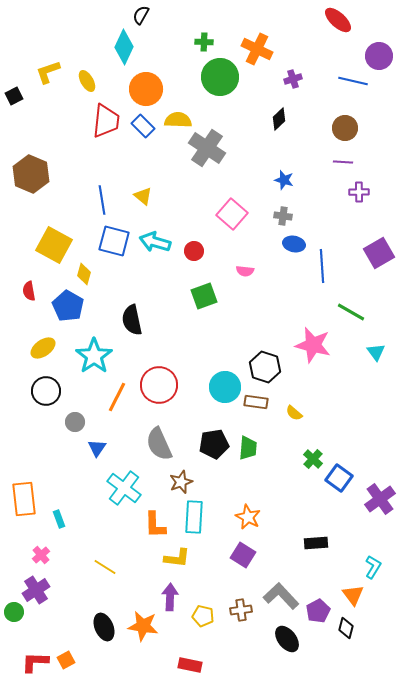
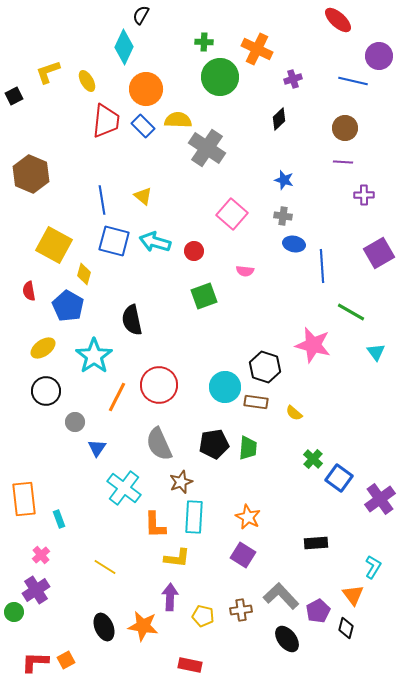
purple cross at (359, 192): moved 5 px right, 3 px down
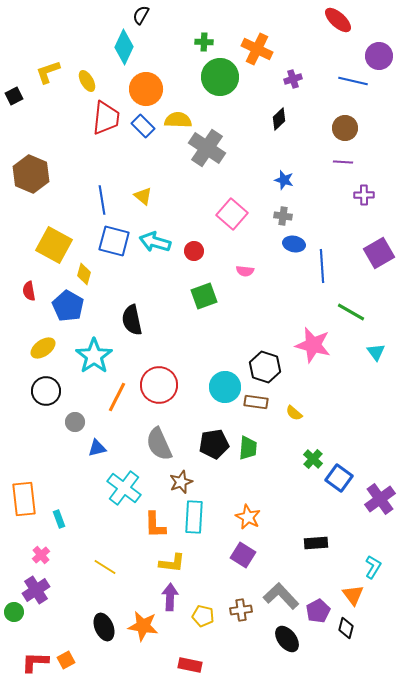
red trapezoid at (106, 121): moved 3 px up
blue triangle at (97, 448): rotated 42 degrees clockwise
yellow L-shape at (177, 558): moved 5 px left, 5 px down
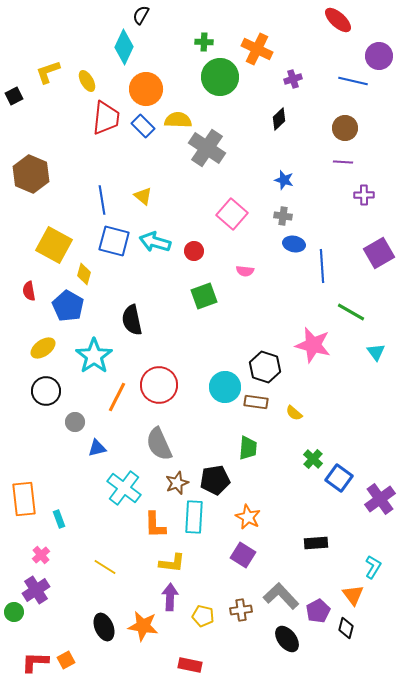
black pentagon at (214, 444): moved 1 px right, 36 px down
brown star at (181, 482): moved 4 px left, 1 px down
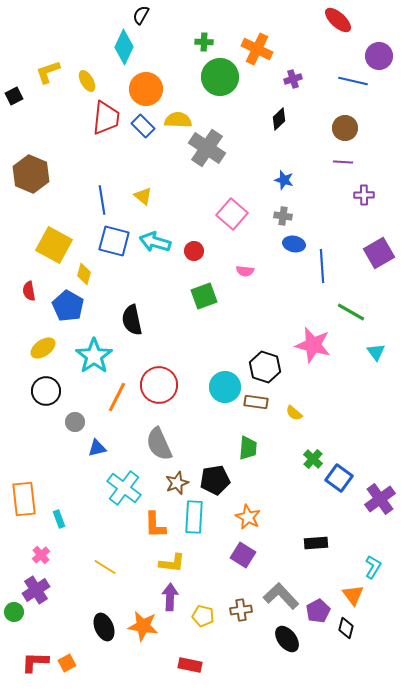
orange square at (66, 660): moved 1 px right, 3 px down
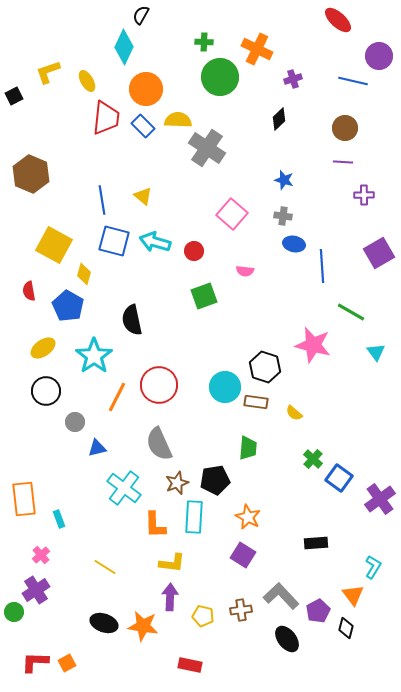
black ellipse at (104, 627): moved 4 px up; rotated 48 degrees counterclockwise
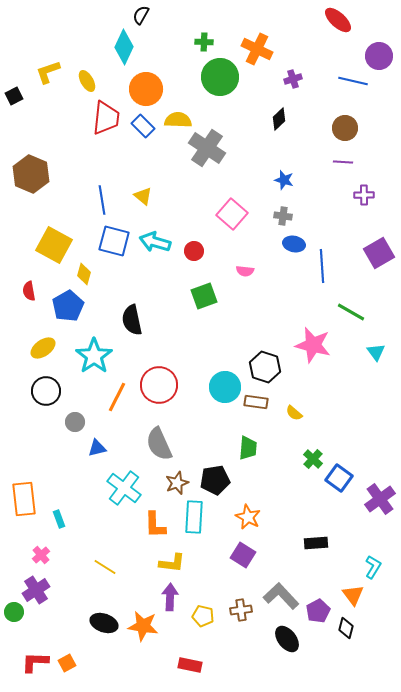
blue pentagon at (68, 306): rotated 12 degrees clockwise
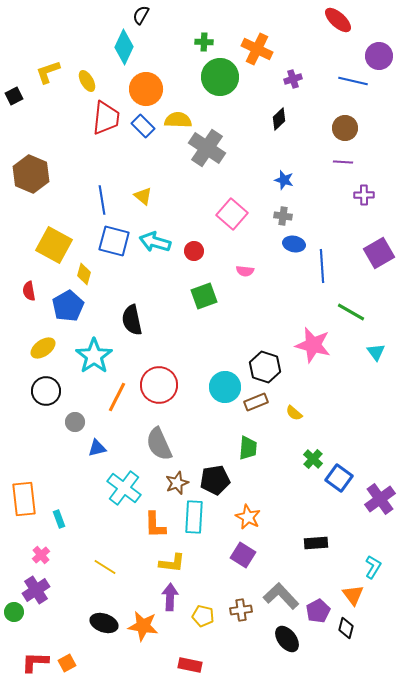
brown rectangle at (256, 402): rotated 30 degrees counterclockwise
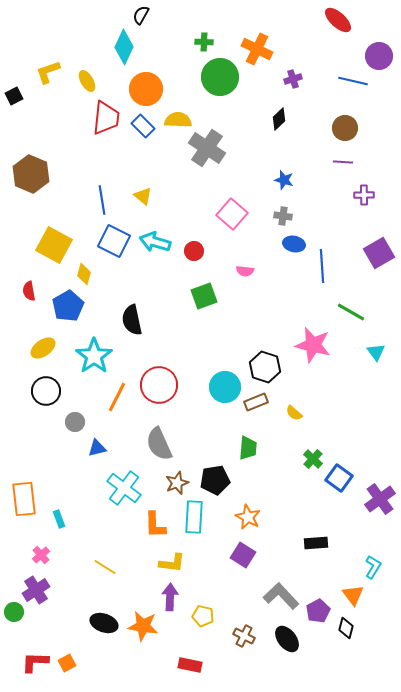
blue square at (114, 241): rotated 12 degrees clockwise
brown cross at (241, 610): moved 3 px right, 26 px down; rotated 35 degrees clockwise
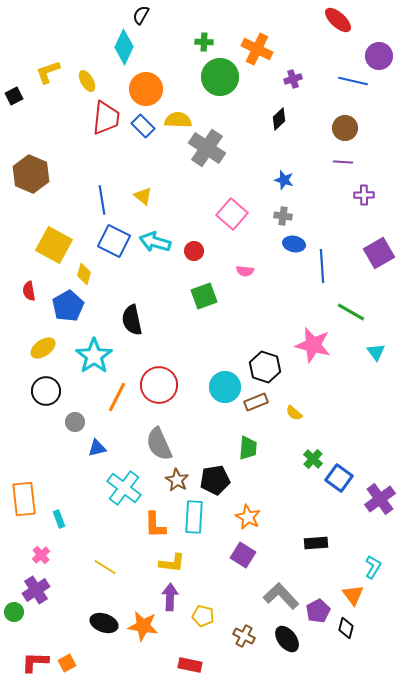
brown star at (177, 483): moved 3 px up; rotated 20 degrees counterclockwise
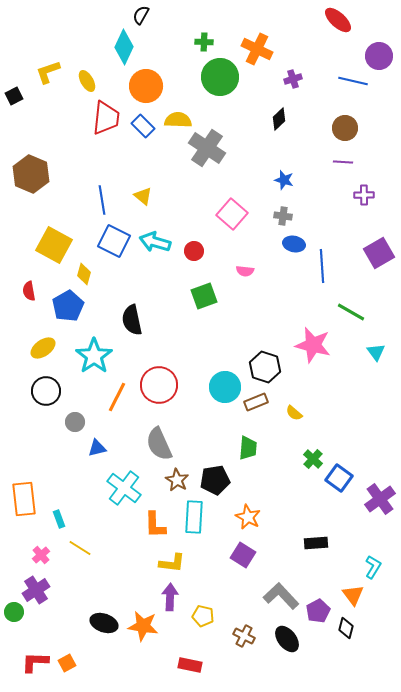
orange circle at (146, 89): moved 3 px up
yellow line at (105, 567): moved 25 px left, 19 px up
